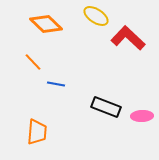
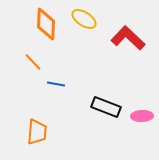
yellow ellipse: moved 12 px left, 3 px down
orange diamond: rotated 48 degrees clockwise
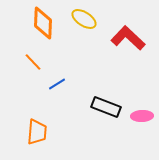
orange diamond: moved 3 px left, 1 px up
blue line: moved 1 px right; rotated 42 degrees counterclockwise
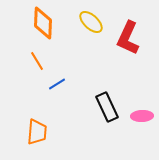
yellow ellipse: moved 7 px right, 3 px down; rotated 10 degrees clockwise
red L-shape: rotated 108 degrees counterclockwise
orange line: moved 4 px right, 1 px up; rotated 12 degrees clockwise
black rectangle: moved 1 px right; rotated 44 degrees clockwise
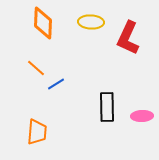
yellow ellipse: rotated 40 degrees counterclockwise
orange line: moved 1 px left, 7 px down; rotated 18 degrees counterclockwise
blue line: moved 1 px left
black rectangle: rotated 24 degrees clockwise
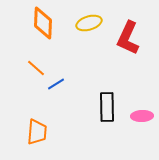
yellow ellipse: moved 2 px left, 1 px down; rotated 20 degrees counterclockwise
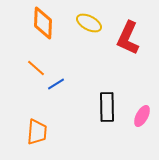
yellow ellipse: rotated 45 degrees clockwise
pink ellipse: rotated 60 degrees counterclockwise
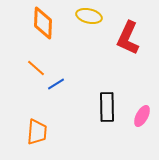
yellow ellipse: moved 7 px up; rotated 15 degrees counterclockwise
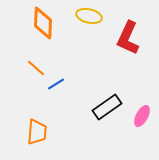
black rectangle: rotated 56 degrees clockwise
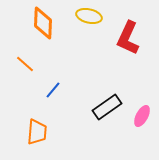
orange line: moved 11 px left, 4 px up
blue line: moved 3 px left, 6 px down; rotated 18 degrees counterclockwise
